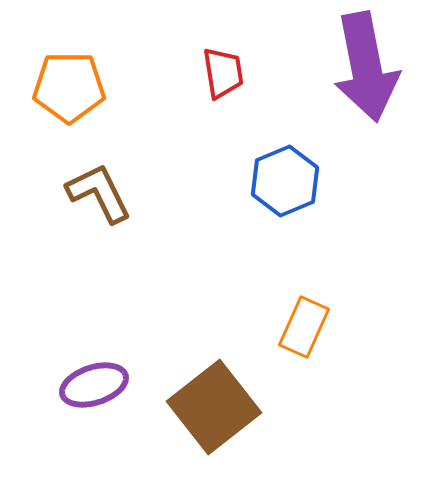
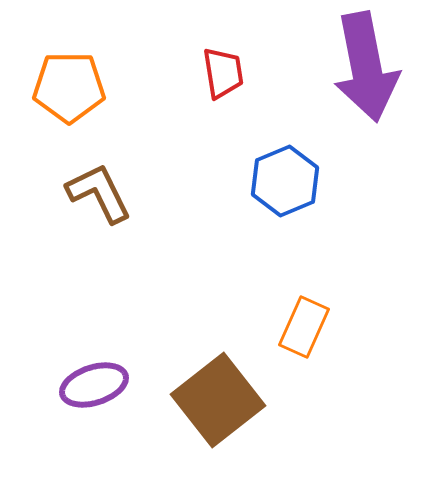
brown square: moved 4 px right, 7 px up
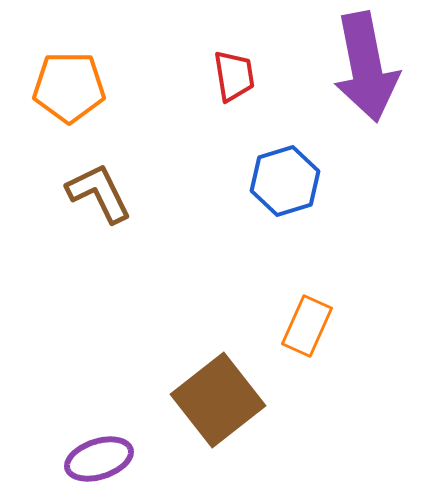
red trapezoid: moved 11 px right, 3 px down
blue hexagon: rotated 6 degrees clockwise
orange rectangle: moved 3 px right, 1 px up
purple ellipse: moved 5 px right, 74 px down
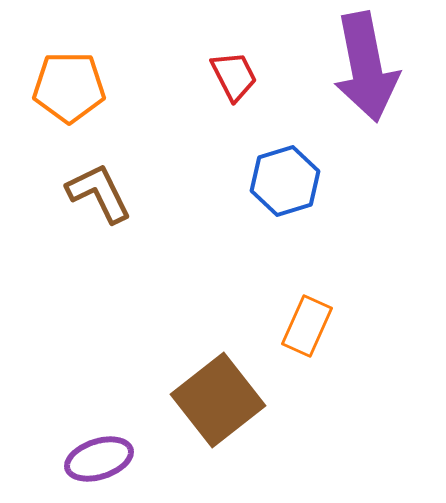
red trapezoid: rotated 18 degrees counterclockwise
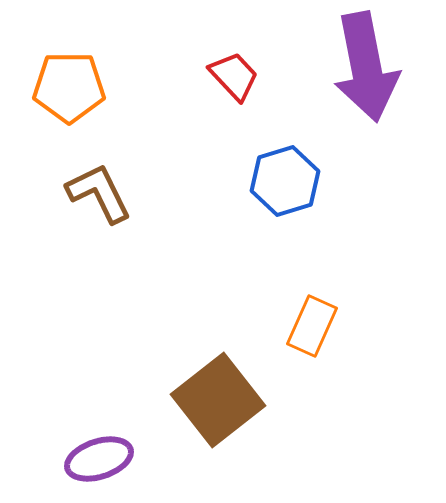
red trapezoid: rotated 16 degrees counterclockwise
orange rectangle: moved 5 px right
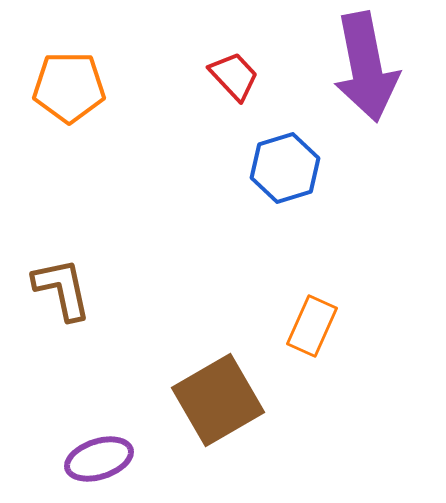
blue hexagon: moved 13 px up
brown L-shape: moved 37 px left, 96 px down; rotated 14 degrees clockwise
brown square: rotated 8 degrees clockwise
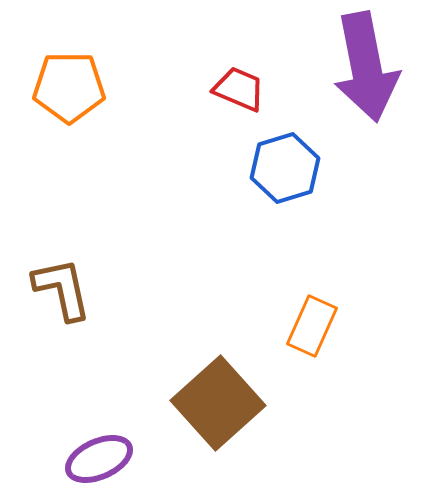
red trapezoid: moved 5 px right, 13 px down; rotated 24 degrees counterclockwise
brown square: moved 3 px down; rotated 12 degrees counterclockwise
purple ellipse: rotated 6 degrees counterclockwise
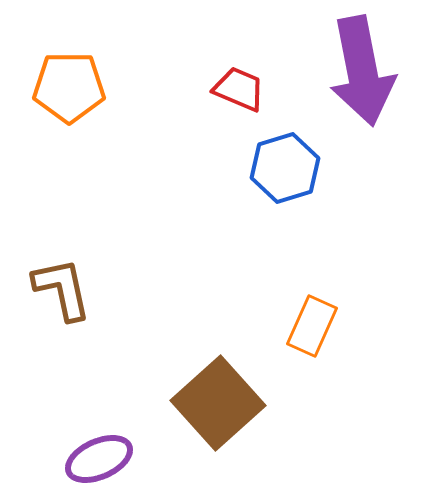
purple arrow: moved 4 px left, 4 px down
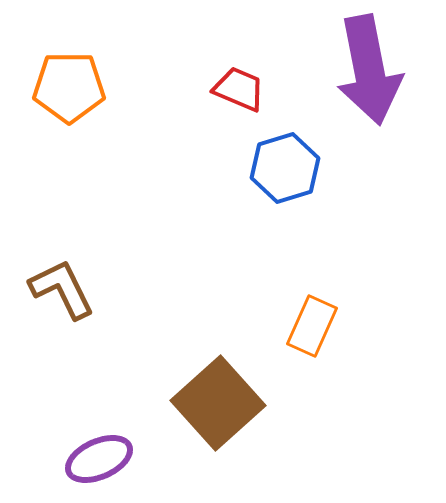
purple arrow: moved 7 px right, 1 px up
brown L-shape: rotated 14 degrees counterclockwise
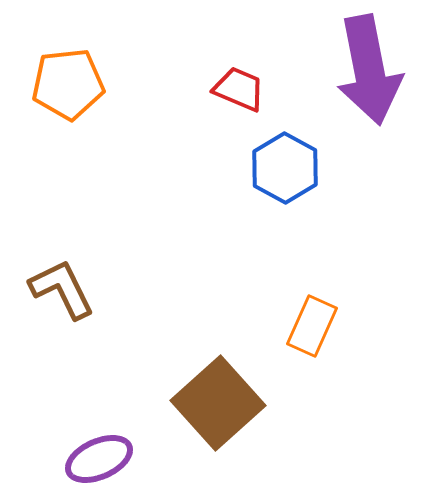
orange pentagon: moved 1 px left, 3 px up; rotated 6 degrees counterclockwise
blue hexagon: rotated 14 degrees counterclockwise
